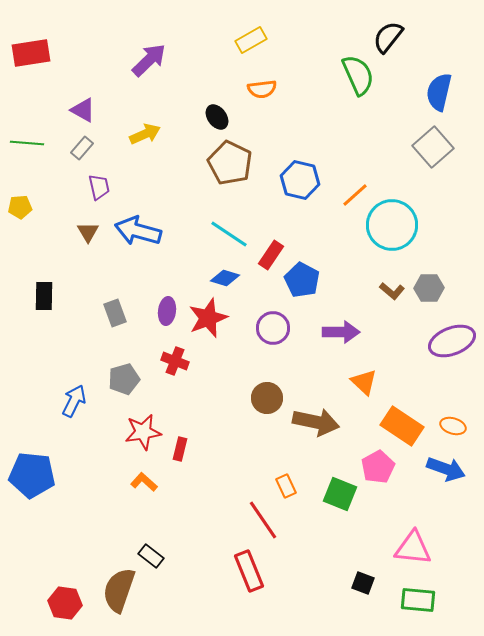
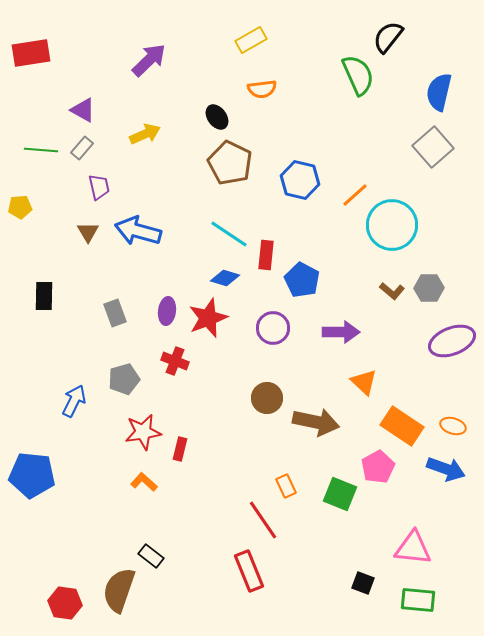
green line at (27, 143): moved 14 px right, 7 px down
red rectangle at (271, 255): moved 5 px left; rotated 28 degrees counterclockwise
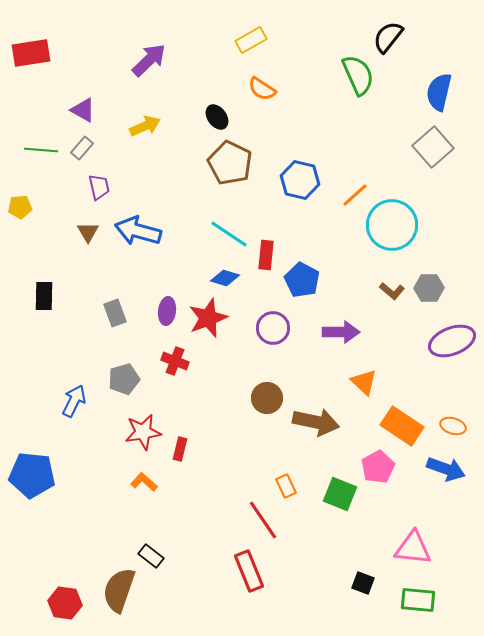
orange semicircle at (262, 89): rotated 40 degrees clockwise
yellow arrow at (145, 134): moved 8 px up
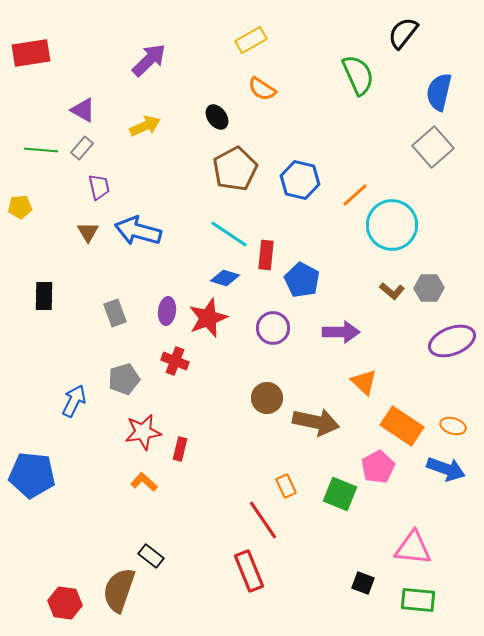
black semicircle at (388, 37): moved 15 px right, 4 px up
brown pentagon at (230, 163): moved 5 px right, 6 px down; rotated 18 degrees clockwise
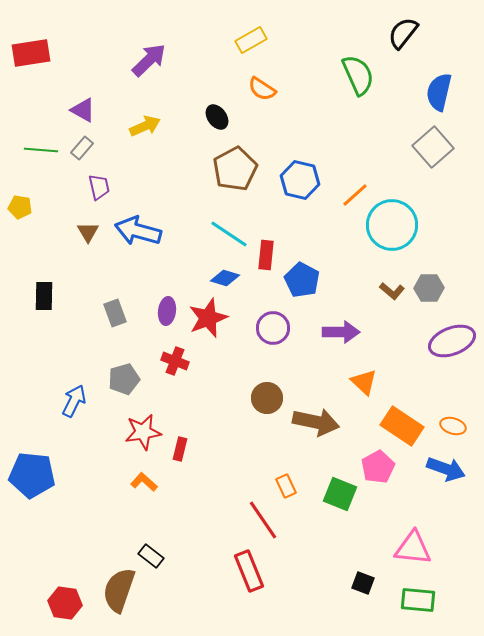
yellow pentagon at (20, 207): rotated 15 degrees clockwise
